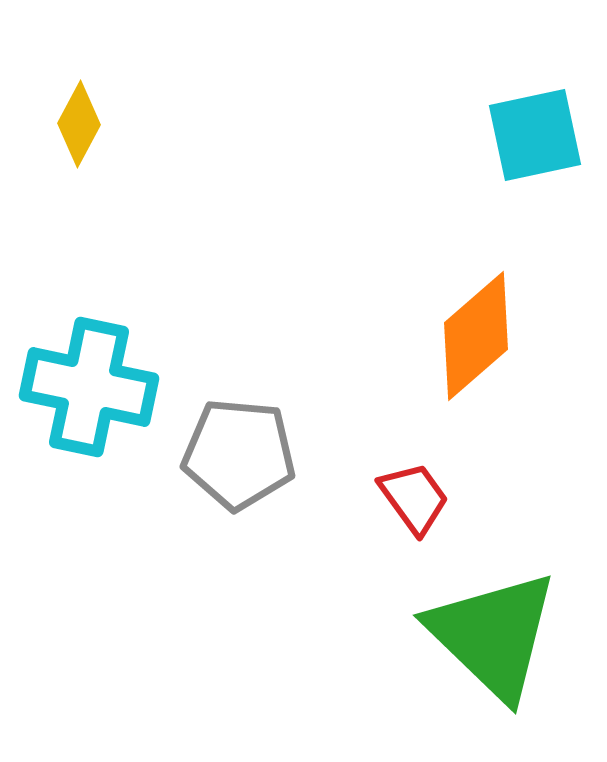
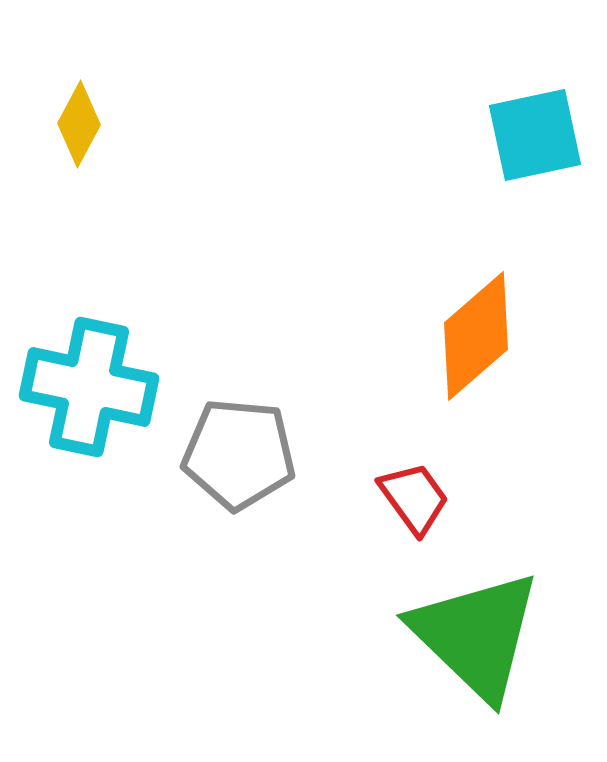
green triangle: moved 17 px left
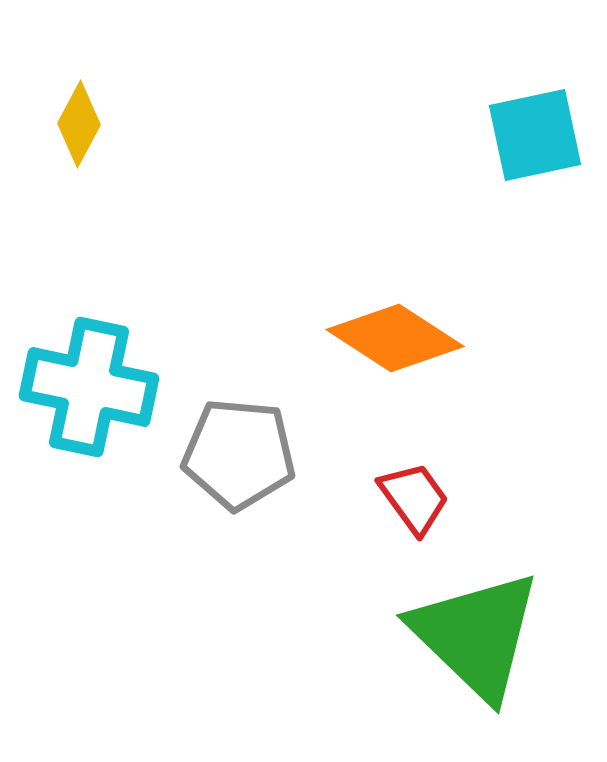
orange diamond: moved 81 px left, 2 px down; rotated 74 degrees clockwise
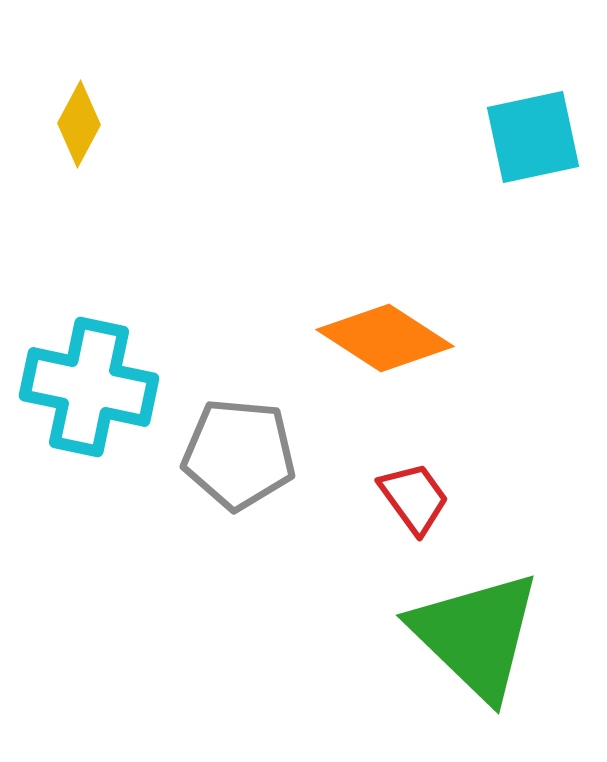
cyan square: moved 2 px left, 2 px down
orange diamond: moved 10 px left
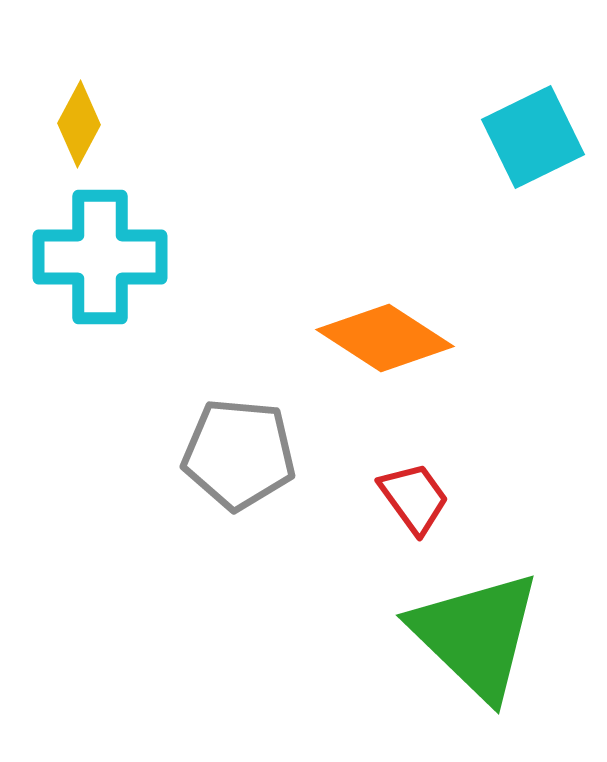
cyan square: rotated 14 degrees counterclockwise
cyan cross: moved 11 px right, 130 px up; rotated 12 degrees counterclockwise
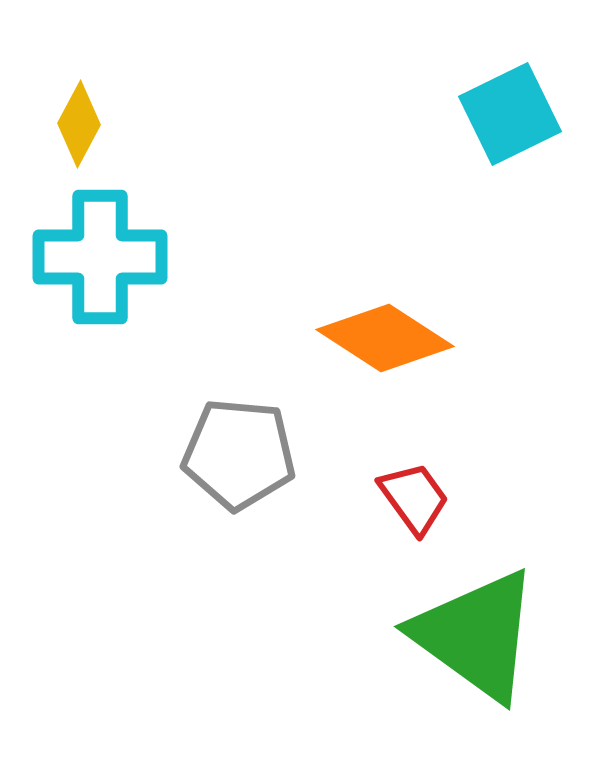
cyan square: moved 23 px left, 23 px up
green triangle: rotated 8 degrees counterclockwise
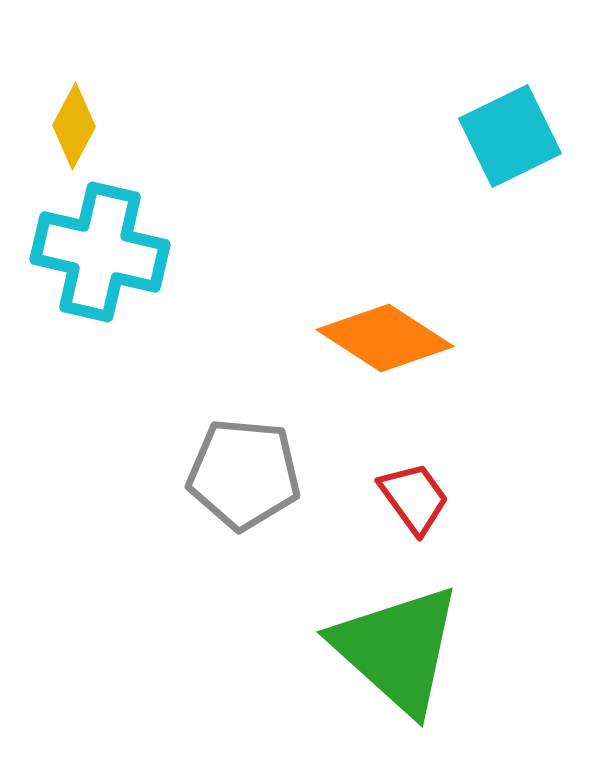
cyan square: moved 22 px down
yellow diamond: moved 5 px left, 2 px down
cyan cross: moved 5 px up; rotated 13 degrees clockwise
gray pentagon: moved 5 px right, 20 px down
green triangle: moved 79 px left, 14 px down; rotated 6 degrees clockwise
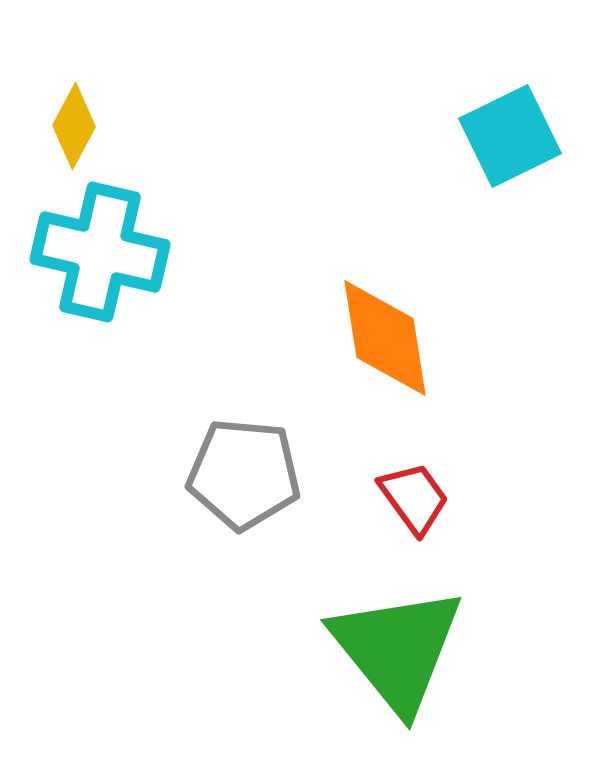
orange diamond: rotated 48 degrees clockwise
green triangle: rotated 9 degrees clockwise
